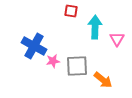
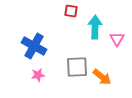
pink star: moved 15 px left, 14 px down
gray square: moved 1 px down
orange arrow: moved 1 px left, 3 px up
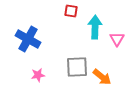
blue cross: moved 6 px left, 7 px up
